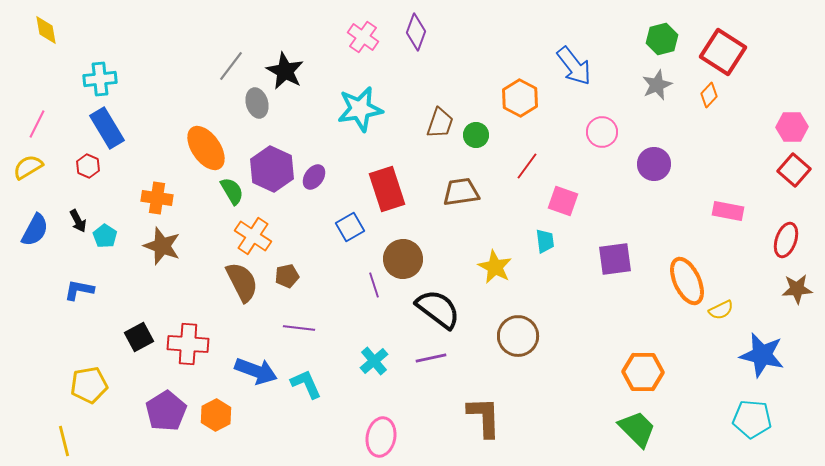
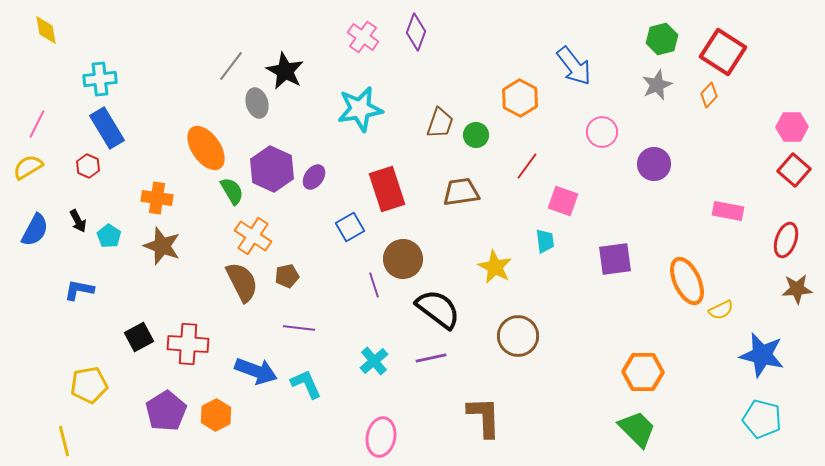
cyan pentagon at (105, 236): moved 4 px right
cyan pentagon at (752, 419): moved 10 px right; rotated 9 degrees clockwise
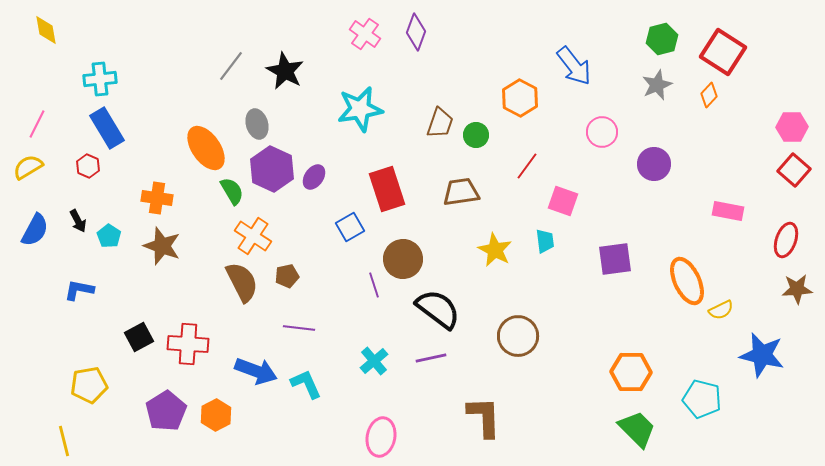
pink cross at (363, 37): moved 2 px right, 3 px up
gray ellipse at (257, 103): moved 21 px down
yellow star at (495, 267): moved 17 px up
orange hexagon at (643, 372): moved 12 px left
cyan pentagon at (762, 419): moved 60 px left, 20 px up
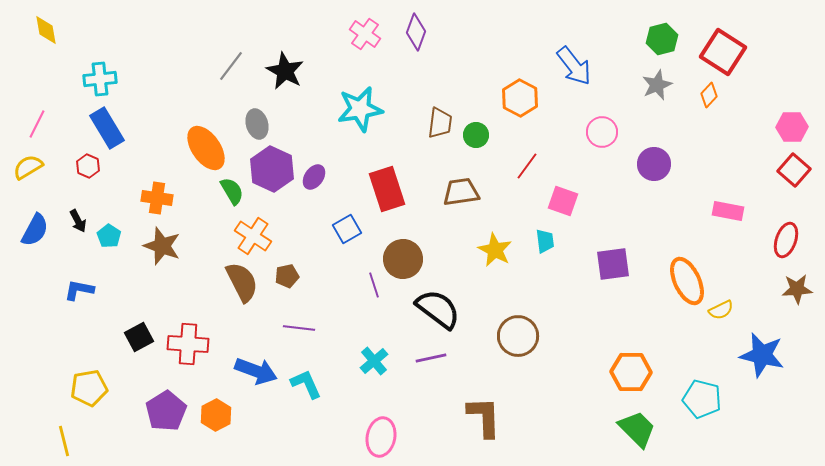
brown trapezoid at (440, 123): rotated 12 degrees counterclockwise
blue square at (350, 227): moved 3 px left, 2 px down
purple square at (615, 259): moved 2 px left, 5 px down
yellow pentagon at (89, 385): moved 3 px down
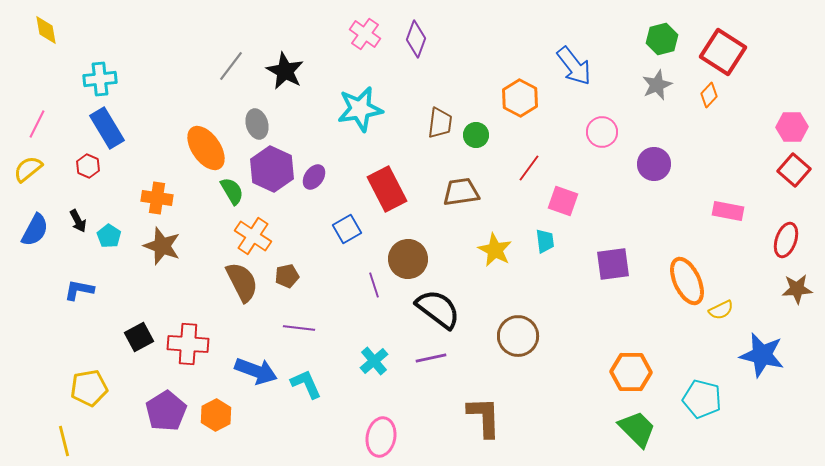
purple diamond at (416, 32): moved 7 px down
red line at (527, 166): moved 2 px right, 2 px down
yellow semicircle at (28, 167): moved 2 px down; rotated 8 degrees counterclockwise
red rectangle at (387, 189): rotated 9 degrees counterclockwise
brown circle at (403, 259): moved 5 px right
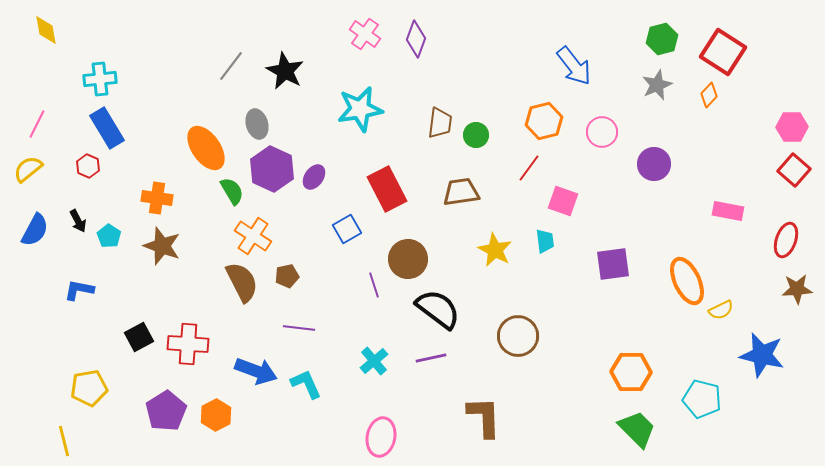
orange hexagon at (520, 98): moved 24 px right, 23 px down; rotated 18 degrees clockwise
